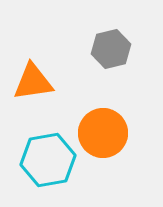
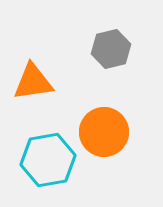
orange circle: moved 1 px right, 1 px up
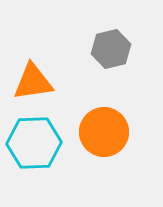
cyan hexagon: moved 14 px left, 17 px up; rotated 8 degrees clockwise
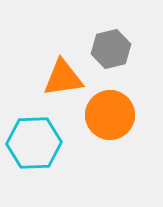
orange triangle: moved 30 px right, 4 px up
orange circle: moved 6 px right, 17 px up
